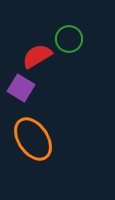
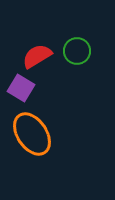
green circle: moved 8 px right, 12 px down
orange ellipse: moved 1 px left, 5 px up
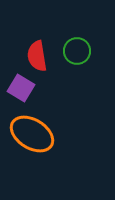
red semicircle: rotated 68 degrees counterclockwise
orange ellipse: rotated 24 degrees counterclockwise
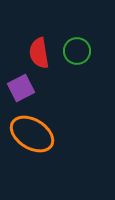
red semicircle: moved 2 px right, 3 px up
purple square: rotated 32 degrees clockwise
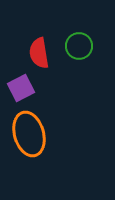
green circle: moved 2 px right, 5 px up
orange ellipse: moved 3 px left; rotated 42 degrees clockwise
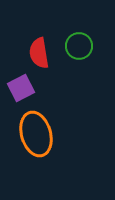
orange ellipse: moved 7 px right
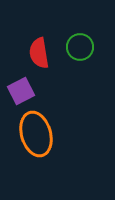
green circle: moved 1 px right, 1 px down
purple square: moved 3 px down
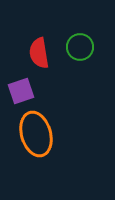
purple square: rotated 8 degrees clockwise
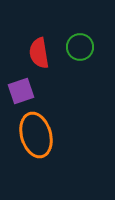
orange ellipse: moved 1 px down
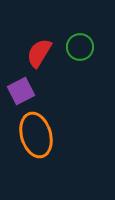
red semicircle: rotated 40 degrees clockwise
purple square: rotated 8 degrees counterclockwise
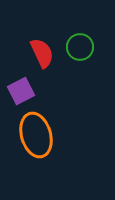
red semicircle: moved 3 px right; rotated 124 degrees clockwise
